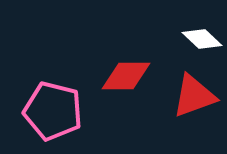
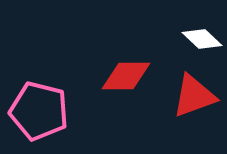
pink pentagon: moved 14 px left
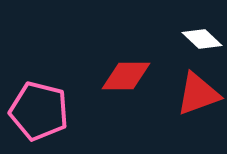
red triangle: moved 4 px right, 2 px up
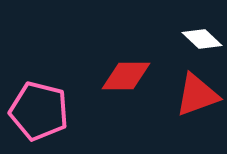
red triangle: moved 1 px left, 1 px down
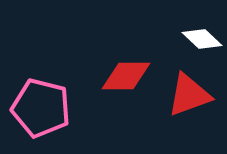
red triangle: moved 8 px left
pink pentagon: moved 2 px right, 3 px up
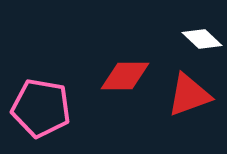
red diamond: moved 1 px left
pink pentagon: rotated 4 degrees counterclockwise
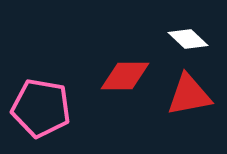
white diamond: moved 14 px left
red triangle: rotated 9 degrees clockwise
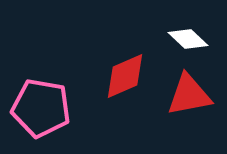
red diamond: rotated 24 degrees counterclockwise
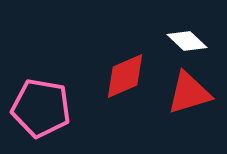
white diamond: moved 1 px left, 2 px down
red triangle: moved 2 px up; rotated 6 degrees counterclockwise
